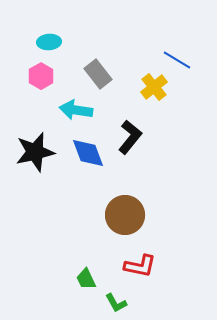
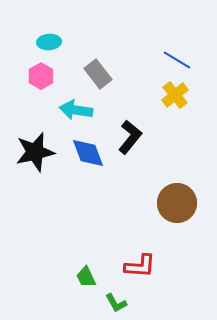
yellow cross: moved 21 px right, 8 px down
brown circle: moved 52 px right, 12 px up
red L-shape: rotated 8 degrees counterclockwise
green trapezoid: moved 2 px up
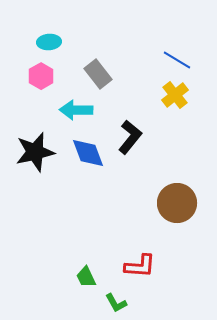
cyan arrow: rotated 8 degrees counterclockwise
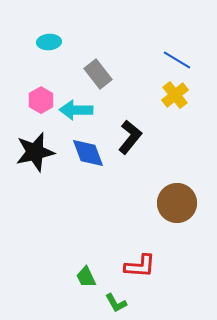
pink hexagon: moved 24 px down
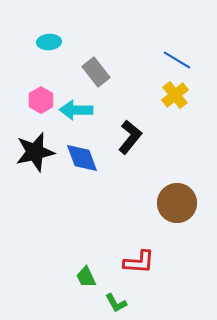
gray rectangle: moved 2 px left, 2 px up
blue diamond: moved 6 px left, 5 px down
red L-shape: moved 1 px left, 4 px up
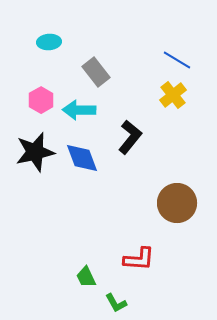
yellow cross: moved 2 px left
cyan arrow: moved 3 px right
red L-shape: moved 3 px up
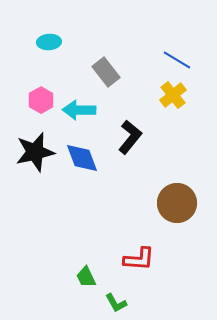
gray rectangle: moved 10 px right
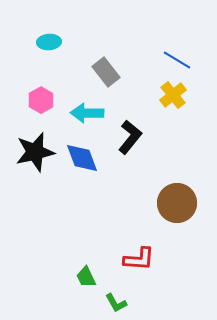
cyan arrow: moved 8 px right, 3 px down
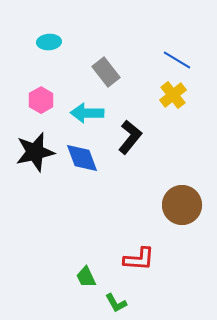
brown circle: moved 5 px right, 2 px down
